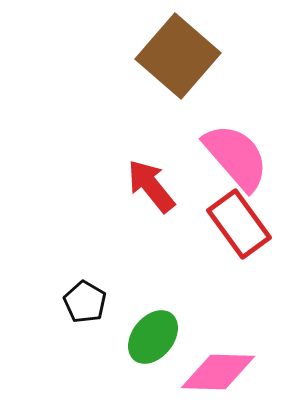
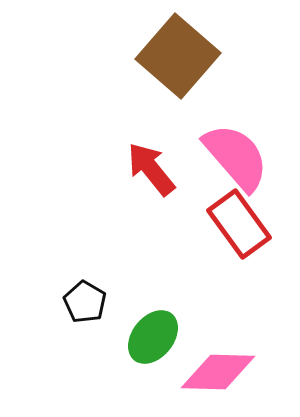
red arrow: moved 17 px up
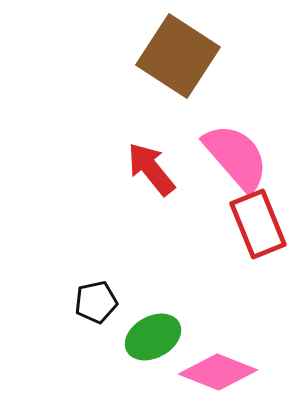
brown square: rotated 8 degrees counterclockwise
red rectangle: moved 19 px right; rotated 14 degrees clockwise
black pentagon: moved 11 px right; rotated 30 degrees clockwise
green ellipse: rotated 22 degrees clockwise
pink diamond: rotated 20 degrees clockwise
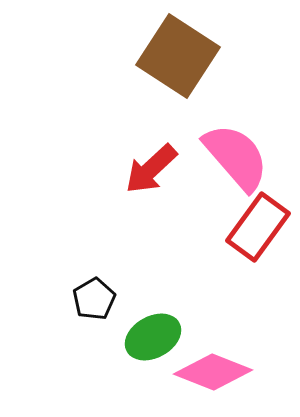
red arrow: rotated 94 degrees counterclockwise
red rectangle: moved 3 px down; rotated 58 degrees clockwise
black pentagon: moved 2 px left, 3 px up; rotated 18 degrees counterclockwise
pink diamond: moved 5 px left
